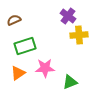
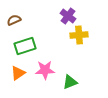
pink star: moved 2 px down
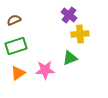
purple cross: moved 1 px right, 1 px up
yellow cross: moved 1 px right, 1 px up
green rectangle: moved 9 px left
green triangle: moved 24 px up
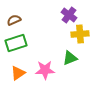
green rectangle: moved 3 px up
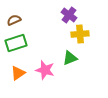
pink star: rotated 18 degrees clockwise
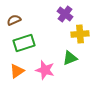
purple cross: moved 4 px left, 1 px up
green rectangle: moved 8 px right
orange triangle: moved 1 px left, 2 px up
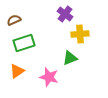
pink star: moved 4 px right, 7 px down
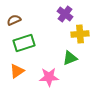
pink star: rotated 18 degrees counterclockwise
